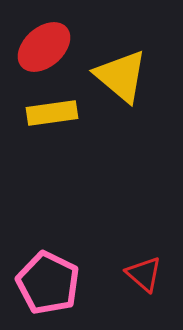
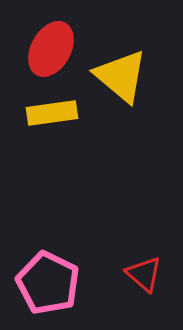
red ellipse: moved 7 px right, 2 px down; rotated 20 degrees counterclockwise
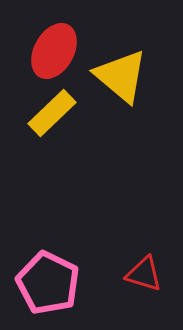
red ellipse: moved 3 px right, 2 px down
yellow rectangle: rotated 36 degrees counterclockwise
red triangle: rotated 24 degrees counterclockwise
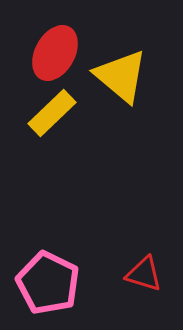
red ellipse: moved 1 px right, 2 px down
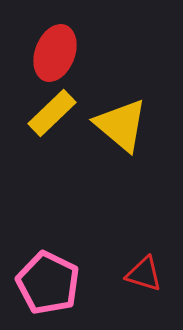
red ellipse: rotated 8 degrees counterclockwise
yellow triangle: moved 49 px down
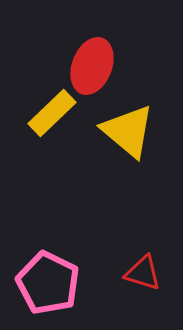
red ellipse: moved 37 px right, 13 px down
yellow triangle: moved 7 px right, 6 px down
red triangle: moved 1 px left, 1 px up
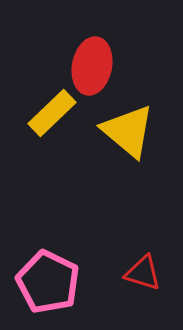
red ellipse: rotated 10 degrees counterclockwise
pink pentagon: moved 1 px up
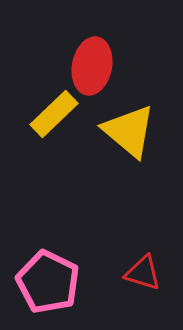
yellow rectangle: moved 2 px right, 1 px down
yellow triangle: moved 1 px right
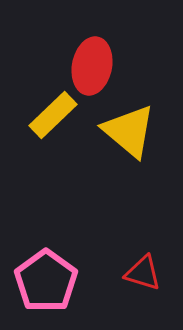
yellow rectangle: moved 1 px left, 1 px down
pink pentagon: moved 2 px left, 1 px up; rotated 10 degrees clockwise
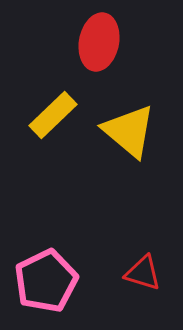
red ellipse: moved 7 px right, 24 px up
pink pentagon: rotated 10 degrees clockwise
